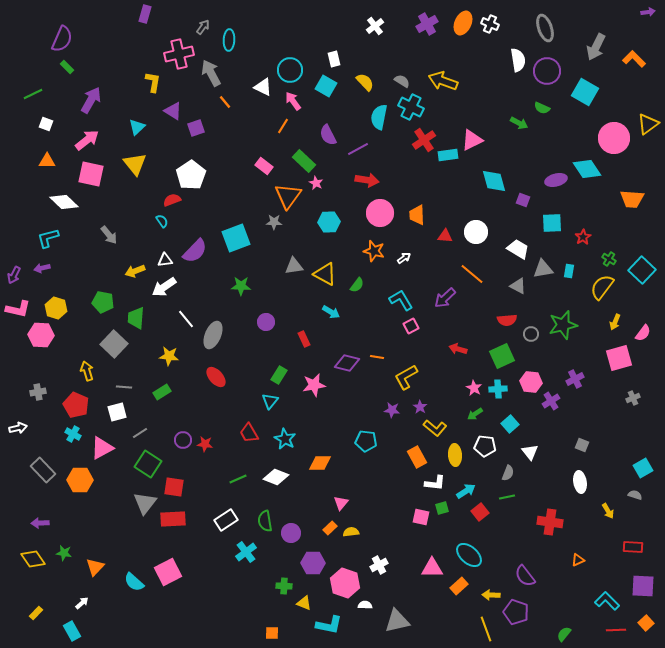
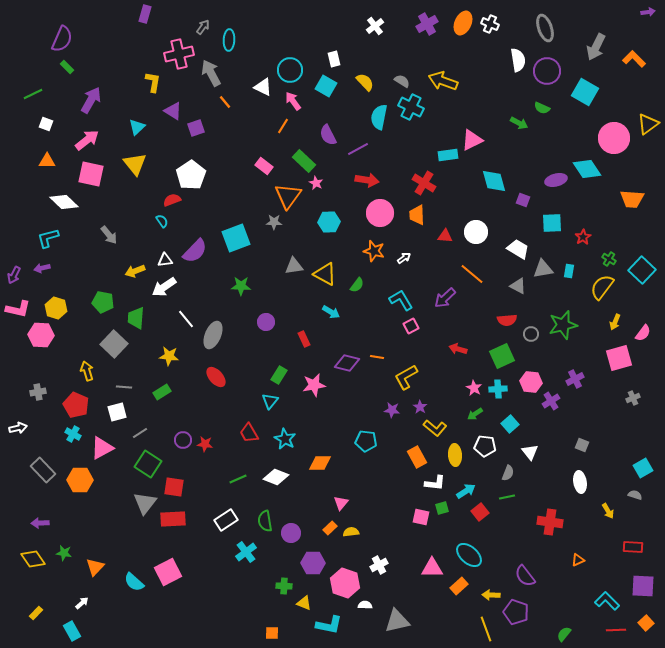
red cross at (424, 140): moved 43 px down; rotated 25 degrees counterclockwise
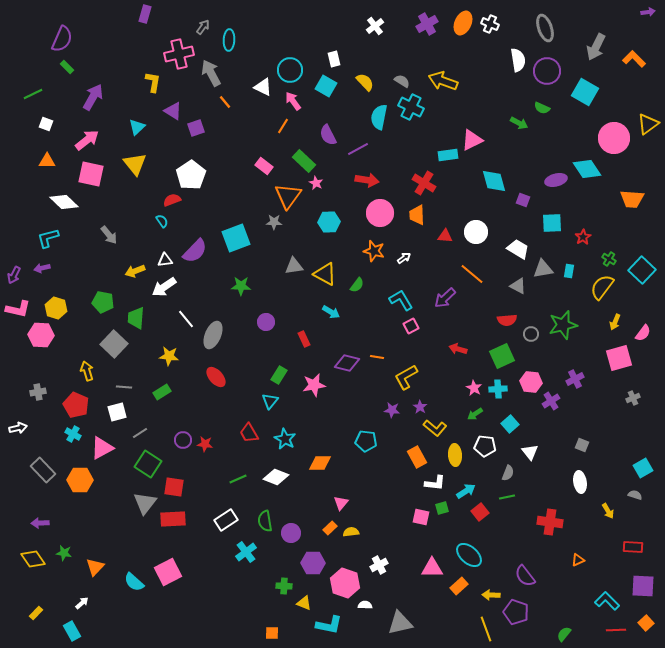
purple arrow at (91, 100): moved 2 px right, 3 px up
gray triangle at (397, 621): moved 3 px right, 2 px down
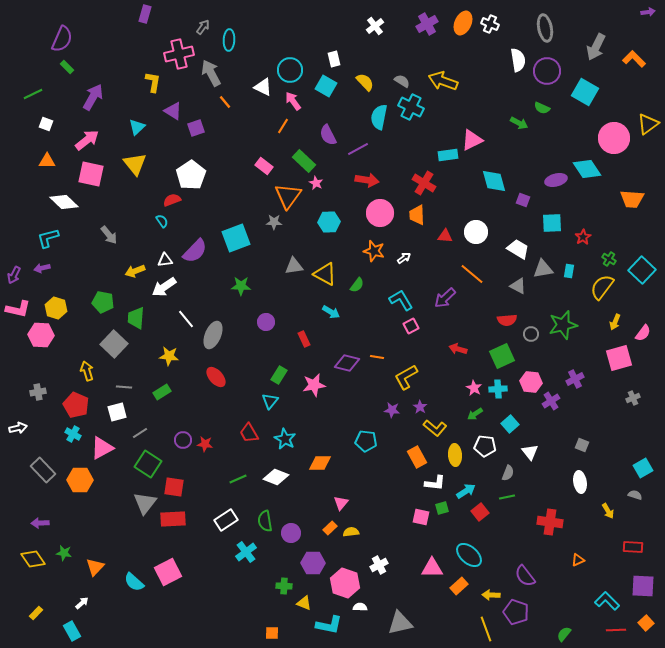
gray ellipse at (545, 28): rotated 8 degrees clockwise
white semicircle at (365, 605): moved 5 px left, 2 px down
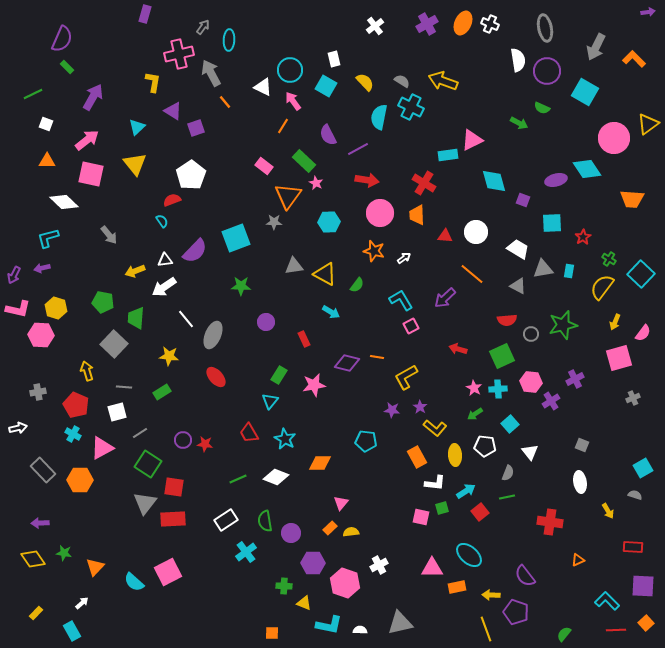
cyan square at (642, 270): moved 1 px left, 4 px down
orange rectangle at (459, 586): moved 2 px left, 1 px down; rotated 30 degrees clockwise
white semicircle at (360, 607): moved 23 px down
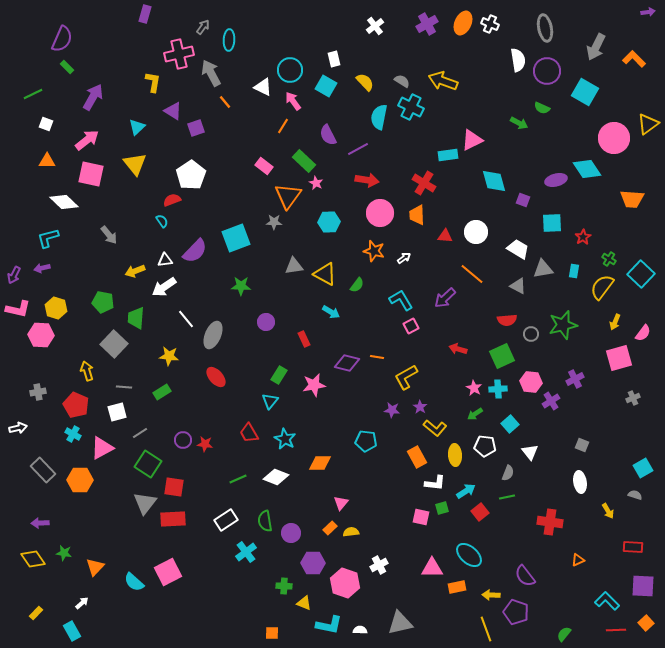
cyan rectangle at (569, 271): moved 5 px right
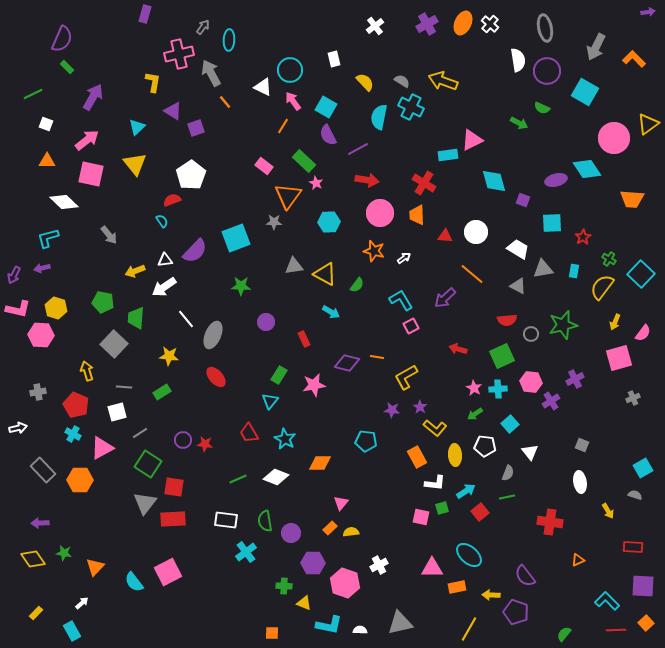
white cross at (490, 24): rotated 18 degrees clockwise
cyan square at (326, 86): moved 21 px down
white rectangle at (226, 520): rotated 40 degrees clockwise
cyan semicircle at (134, 582): rotated 10 degrees clockwise
yellow line at (486, 629): moved 17 px left; rotated 50 degrees clockwise
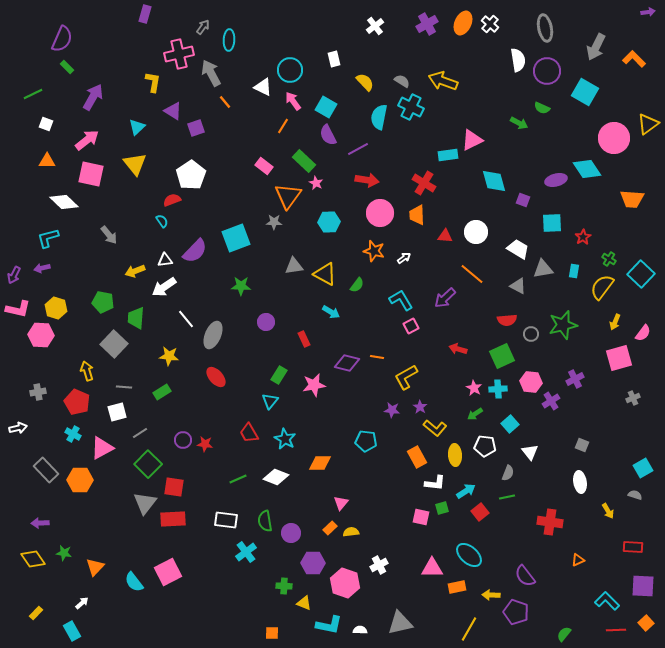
red pentagon at (76, 405): moved 1 px right, 3 px up
green square at (148, 464): rotated 12 degrees clockwise
gray rectangle at (43, 470): moved 3 px right
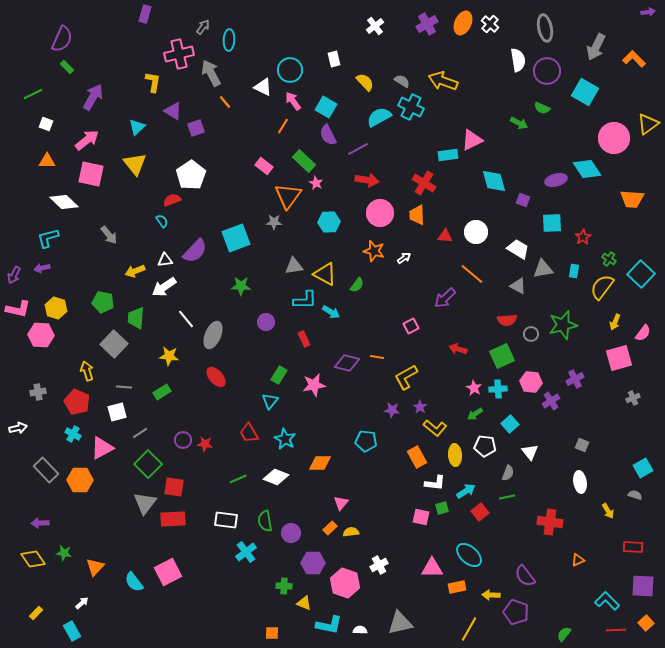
cyan semicircle at (379, 117): rotated 50 degrees clockwise
cyan L-shape at (401, 300): moved 96 px left; rotated 120 degrees clockwise
